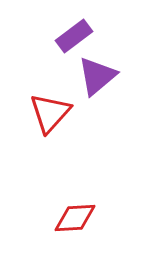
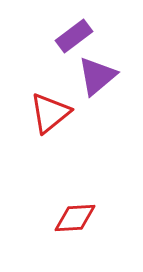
red triangle: rotated 9 degrees clockwise
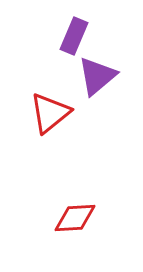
purple rectangle: rotated 30 degrees counterclockwise
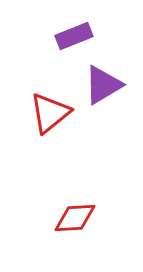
purple rectangle: rotated 45 degrees clockwise
purple triangle: moved 6 px right, 9 px down; rotated 9 degrees clockwise
